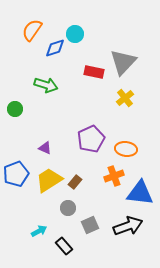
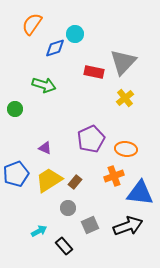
orange semicircle: moved 6 px up
green arrow: moved 2 px left
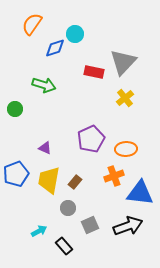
orange ellipse: rotated 10 degrees counterclockwise
yellow trapezoid: rotated 48 degrees counterclockwise
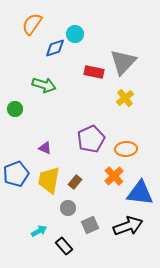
orange cross: rotated 24 degrees counterclockwise
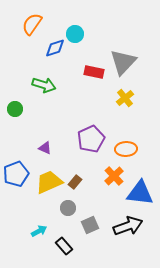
yellow trapezoid: moved 2 px down; rotated 56 degrees clockwise
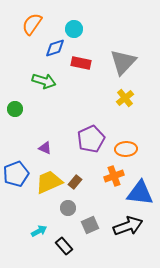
cyan circle: moved 1 px left, 5 px up
red rectangle: moved 13 px left, 9 px up
green arrow: moved 4 px up
orange cross: rotated 24 degrees clockwise
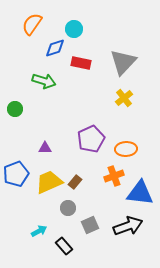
yellow cross: moved 1 px left
purple triangle: rotated 24 degrees counterclockwise
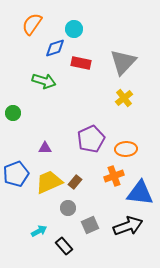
green circle: moved 2 px left, 4 px down
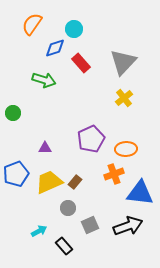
red rectangle: rotated 36 degrees clockwise
green arrow: moved 1 px up
orange cross: moved 2 px up
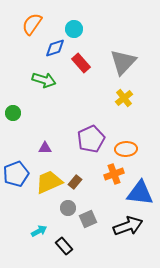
gray square: moved 2 px left, 6 px up
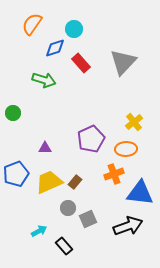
yellow cross: moved 10 px right, 24 px down
